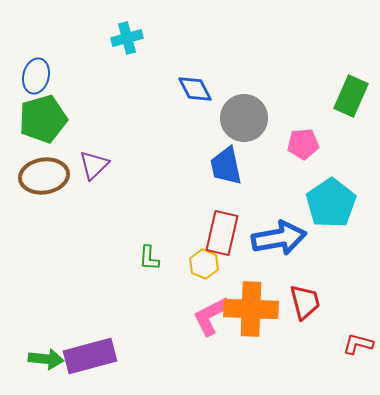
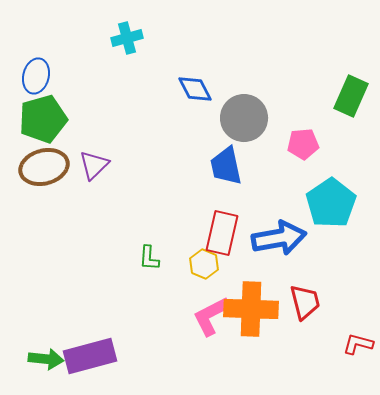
brown ellipse: moved 9 px up; rotated 6 degrees counterclockwise
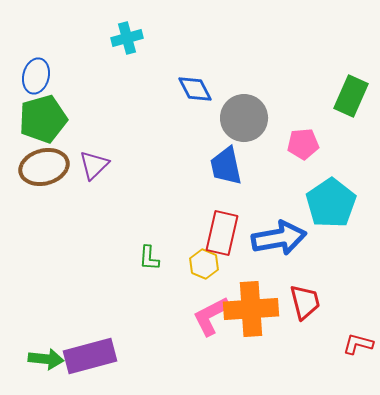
orange cross: rotated 6 degrees counterclockwise
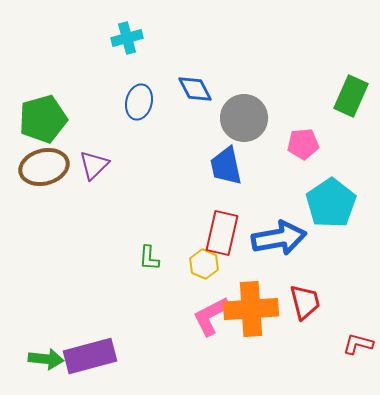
blue ellipse: moved 103 px right, 26 px down
